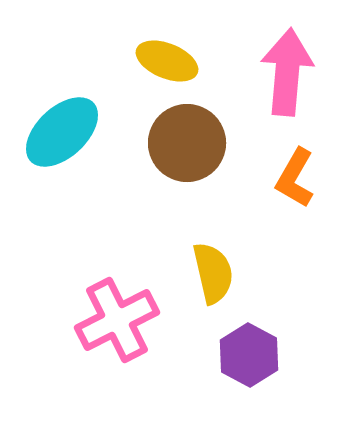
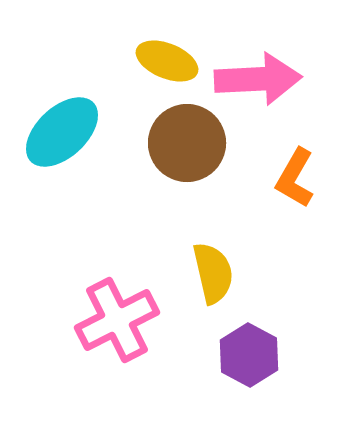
pink arrow: moved 29 px left, 7 px down; rotated 82 degrees clockwise
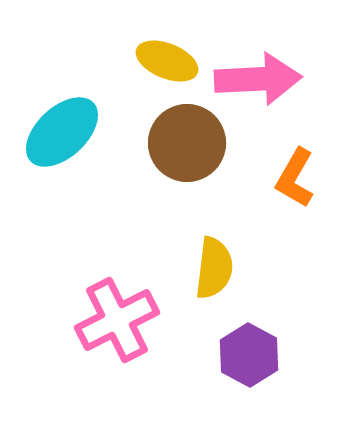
yellow semicircle: moved 1 px right, 5 px up; rotated 20 degrees clockwise
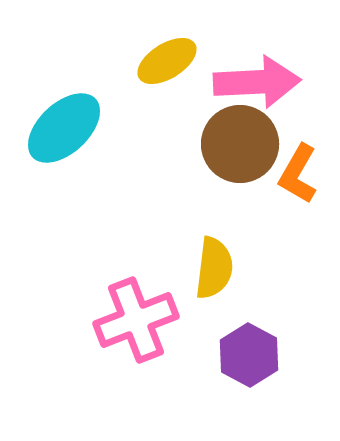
yellow ellipse: rotated 54 degrees counterclockwise
pink arrow: moved 1 px left, 3 px down
cyan ellipse: moved 2 px right, 4 px up
brown circle: moved 53 px right, 1 px down
orange L-shape: moved 3 px right, 4 px up
pink cross: moved 19 px right; rotated 6 degrees clockwise
